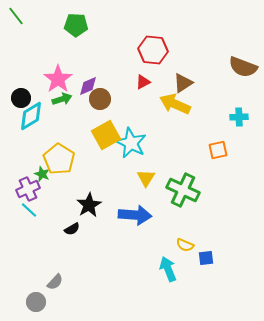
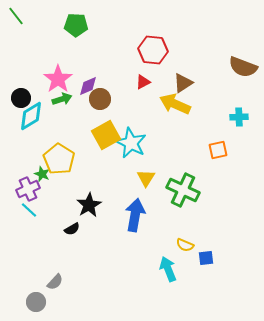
blue arrow: rotated 84 degrees counterclockwise
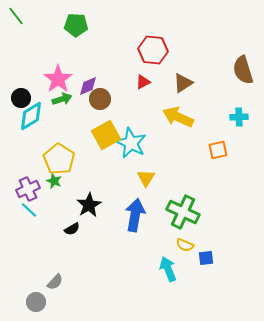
brown semicircle: moved 3 px down; rotated 52 degrees clockwise
yellow arrow: moved 3 px right, 13 px down
green star: moved 12 px right, 7 px down
green cross: moved 22 px down
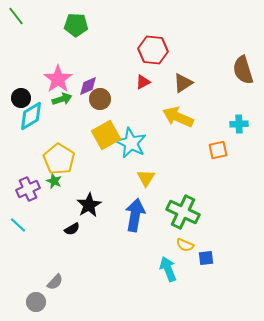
cyan cross: moved 7 px down
cyan line: moved 11 px left, 15 px down
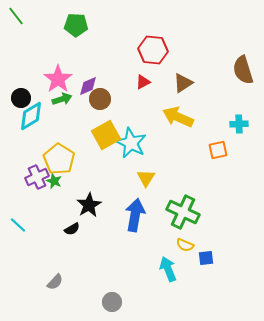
purple cross: moved 9 px right, 12 px up
gray circle: moved 76 px right
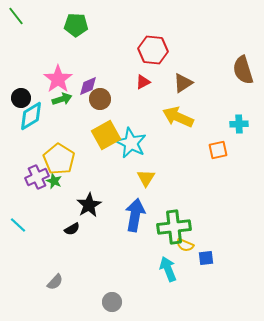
green cross: moved 9 px left, 15 px down; rotated 32 degrees counterclockwise
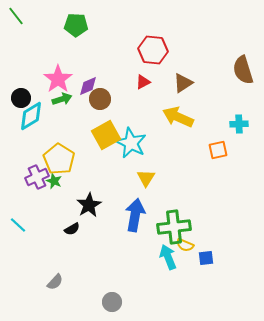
cyan arrow: moved 12 px up
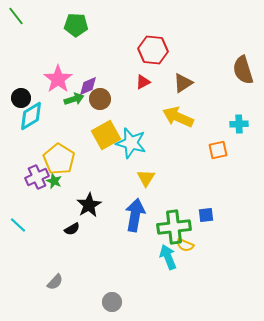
green arrow: moved 12 px right
cyan star: rotated 12 degrees counterclockwise
blue square: moved 43 px up
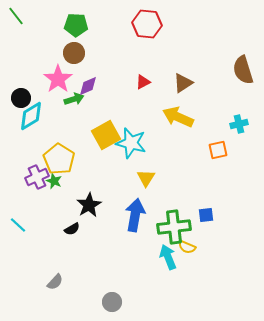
red hexagon: moved 6 px left, 26 px up
brown circle: moved 26 px left, 46 px up
cyan cross: rotated 12 degrees counterclockwise
yellow semicircle: moved 2 px right, 2 px down
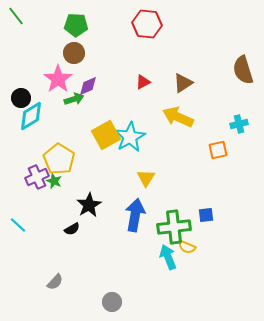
cyan star: moved 1 px left, 6 px up; rotated 28 degrees clockwise
